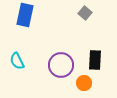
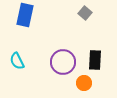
purple circle: moved 2 px right, 3 px up
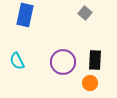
orange circle: moved 6 px right
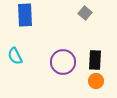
blue rectangle: rotated 15 degrees counterclockwise
cyan semicircle: moved 2 px left, 5 px up
orange circle: moved 6 px right, 2 px up
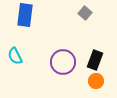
blue rectangle: rotated 10 degrees clockwise
black rectangle: rotated 18 degrees clockwise
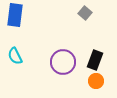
blue rectangle: moved 10 px left
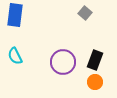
orange circle: moved 1 px left, 1 px down
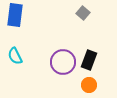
gray square: moved 2 px left
black rectangle: moved 6 px left
orange circle: moved 6 px left, 3 px down
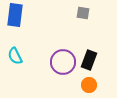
gray square: rotated 32 degrees counterclockwise
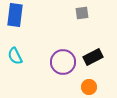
gray square: moved 1 px left; rotated 16 degrees counterclockwise
black rectangle: moved 4 px right, 3 px up; rotated 42 degrees clockwise
orange circle: moved 2 px down
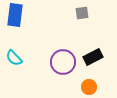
cyan semicircle: moved 1 px left, 2 px down; rotated 18 degrees counterclockwise
